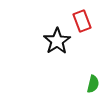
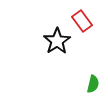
red rectangle: rotated 15 degrees counterclockwise
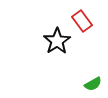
green semicircle: rotated 48 degrees clockwise
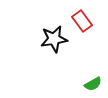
black star: moved 3 px left, 2 px up; rotated 24 degrees clockwise
